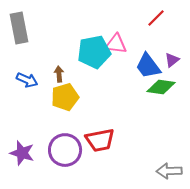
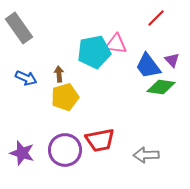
gray rectangle: rotated 24 degrees counterclockwise
purple triangle: rotated 35 degrees counterclockwise
blue arrow: moved 1 px left, 2 px up
gray arrow: moved 23 px left, 16 px up
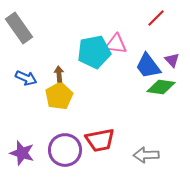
yellow pentagon: moved 6 px left, 1 px up; rotated 12 degrees counterclockwise
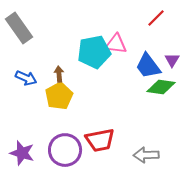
purple triangle: rotated 14 degrees clockwise
